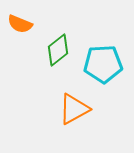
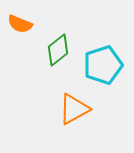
cyan pentagon: moved 1 px down; rotated 15 degrees counterclockwise
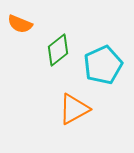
cyan pentagon: rotated 6 degrees counterclockwise
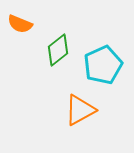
orange triangle: moved 6 px right, 1 px down
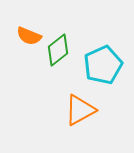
orange semicircle: moved 9 px right, 12 px down
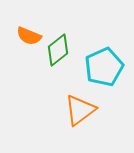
cyan pentagon: moved 1 px right, 2 px down
orange triangle: rotated 8 degrees counterclockwise
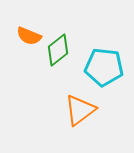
cyan pentagon: rotated 30 degrees clockwise
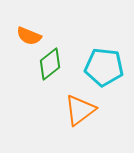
green diamond: moved 8 px left, 14 px down
